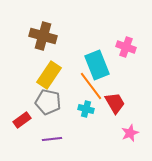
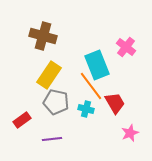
pink cross: rotated 18 degrees clockwise
gray pentagon: moved 8 px right
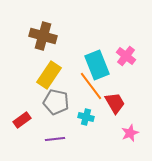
pink cross: moved 9 px down
cyan cross: moved 8 px down
purple line: moved 3 px right
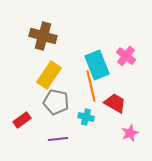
orange line: rotated 24 degrees clockwise
red trapezoid: rotated 30 degrees counterclockwise
purple line: moved 3 px right
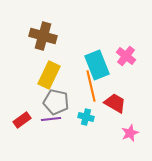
yellow rectangle: rotated 8 degrees counterclockwise
purple line: moved 7 px left, 20 px up
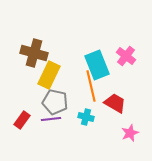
brown cross: moved 9 px left, 17 px down
gray pentagon: moved 1 px left
red rectangle: rotated 18 degrees counterclockwise
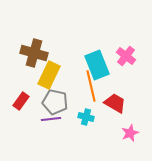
red rectangle: moved 1 px left, 19 px up
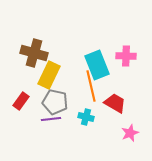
pink cross: rotated 36 degrees counterclockwise
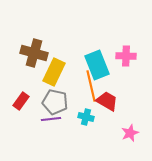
yellow rectangle: moved 5 px right, 3 px up
red trapezoid: moved 8 px left, 2 px up
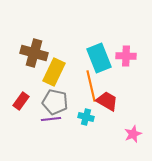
cyan rectangle: moved 2 px right, 7 px up
pink star: moved 3 px right, 1 px down
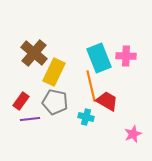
brown cross: rotated 24 degrees clockwise
purple line: moved 21 px left
